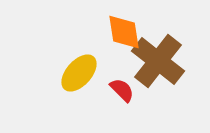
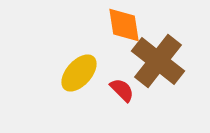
orange diamond: moved 7 px up
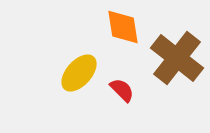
orange diamond: moved 1 px left, 2 px down
brown cross: moved 19 px right, 3 px up
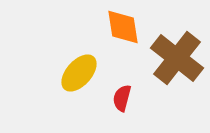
red semicircle: moved 8 px down; rotated 120 degrees counterclockwise
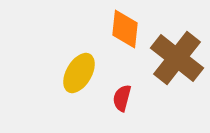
orange diamond: moved 2 px right, 2 px down; rotated 15 degrees clockwise
yellow ellipse: rotated 12 degrees counterclockwise
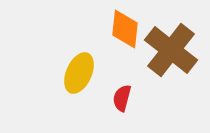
brown cross: moved 6 px left, 8 px up
yellow ellipse: rotated 6 degrees counterclockwise
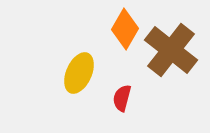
orange diamond: rotated 24 degrees clockwise
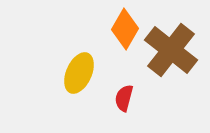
red semicircle: moved 2 px right
